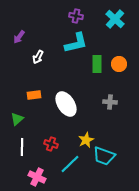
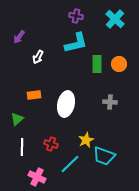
white ellipse: rotated 45 degrees clockwise
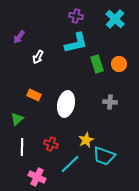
green rectangle: rotated 18 degrees counterclockwise
orange rectangle: rotated 32 degrees clockwise
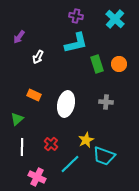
gray cross: moved 4 px left
red cross: rotated 24 degrees clockwise
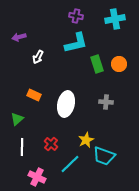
cyan cross: rotated 36 degrees clockwise
purple arrow: rotated 40 degrees clockwise
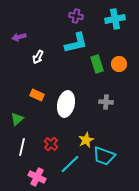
orange rectangle: moved 3 px right
white line: rotated 12 degrees clockwise
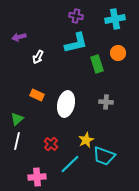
orange circle: moved 1 px left, 11 px up
white line: moved 5 px left, 6 px up
pink cross: rotated 30 degrees counterclockwise
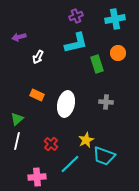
purple cross: rotated 32 degrees counterclockwise
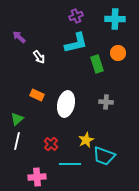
cyan cross: rotated 12 degrees clockwise
purple arrow: rotated 56 degrees clockwise
white arrow: moved 1 px right; rotated 64 degrees counterclockwise
cyan line: rotated 45 degrees clockwise
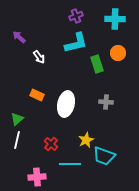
white line: moved 1 px up
